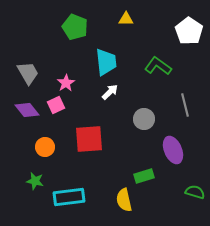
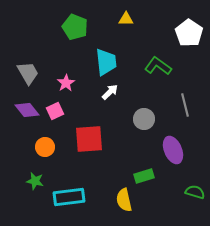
white pentagon: moved 2 px down
pink square: moved 1 px left, 6 px down
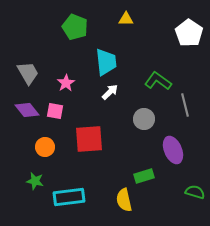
green L-shape: moved 15 px down
pink square: rotated 36 degrees clockwise
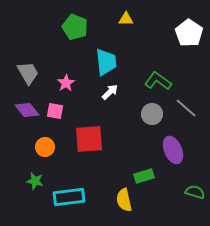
gray line: moved 1 px right, 3 px down; rotated 35 degrees counterclockwise
gray circle: moved 8 px right, 5 px up
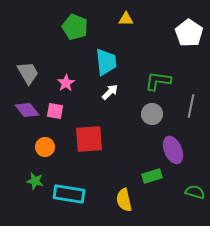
green L-shape: rotated 28 degrees counterclockwise
gray line: moved 5 px right, 2 px up; rotated 60 degrees clockwise
green rectangle: moved 8 px right
cyan rectangle: moved 3 px up; rotated 16 degrees clockwise
